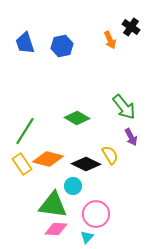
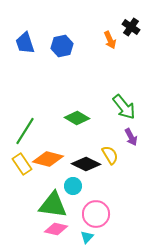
pink diamond: rotated 10 degrees clockwise
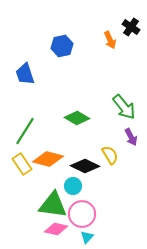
blue trapezoid: moved 31 px down
black diamond: moved 1 px left, 2 px down
pink circle: moved 14 px left
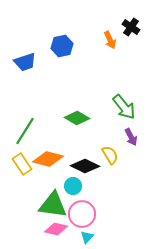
blue trapezoid: moved 12 px up; rotated 90 degrees counterclockwise
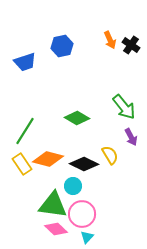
black cross: moved 18 px down
black diamond: moved 1 px left, 2 px up
pink diamond: rotated 30 degrees clockwise
